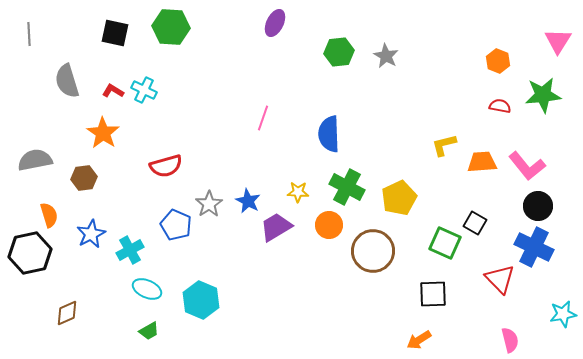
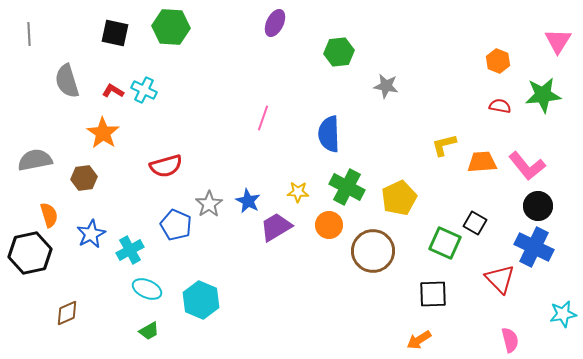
gray star at (386, 56): moved 30 px down; rotated 20 degrees counterclockwise
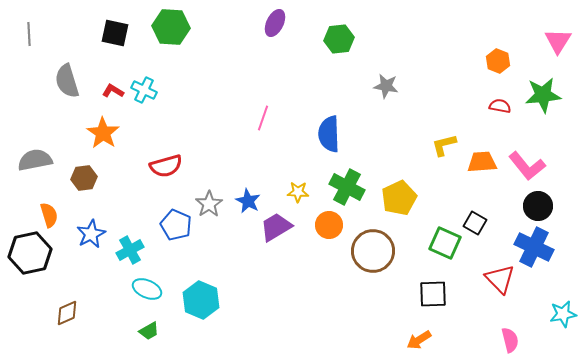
green hexagon at (339, 52): moved 13 px up
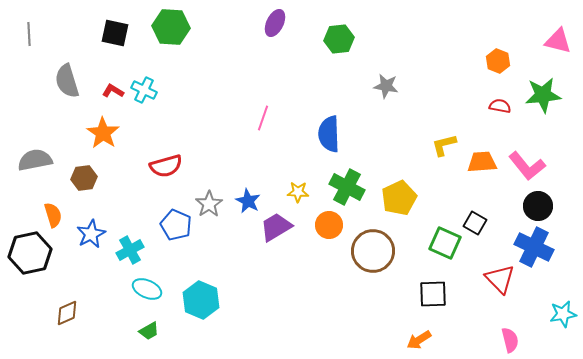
pink triangle at (558, 41): rotated 48 degrees counterclockwise
orange semicircle at (49, 215): moved 4 px right
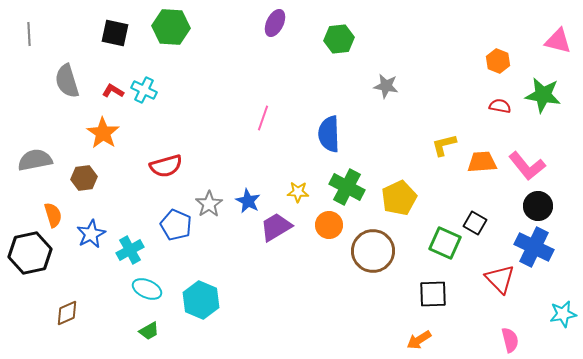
green star at (543, 95): rotated 15 degrees clockwise
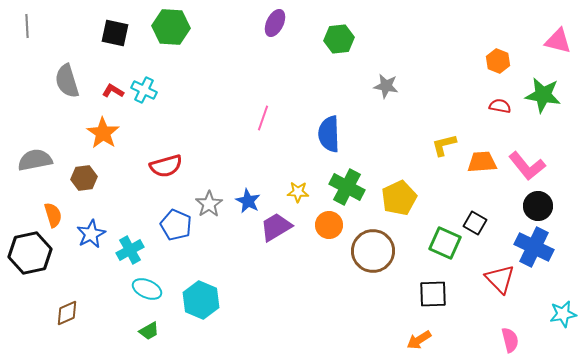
gray line at (29, 34): moved 2 px left, 8 px up
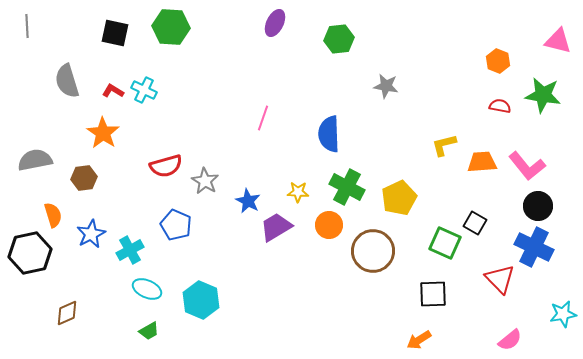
gray star at (209, 204): moved 4 px left, 23 px up; rotated 8 degrees counterclockwise
pink semicircle at (510, 340): rotated 65 degrees clockwise
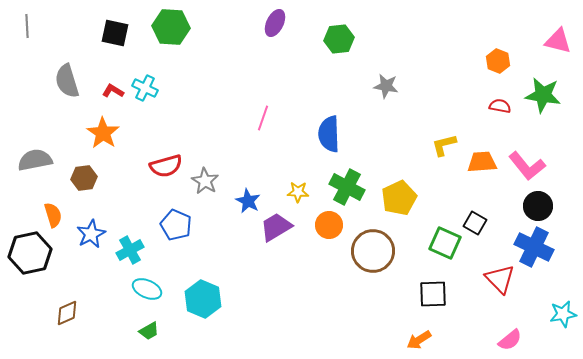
cyan cross at (144, 90): moved 1 px right, 2 px up
cyan hexagon at (201, 300): moved 2 px right, 1 px up
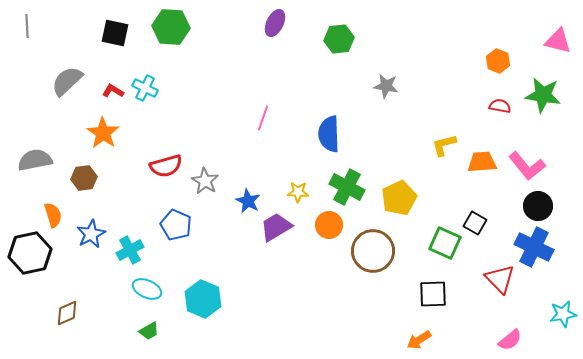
gray semicircle at (67, 81): rotated 64 degrees clockwise
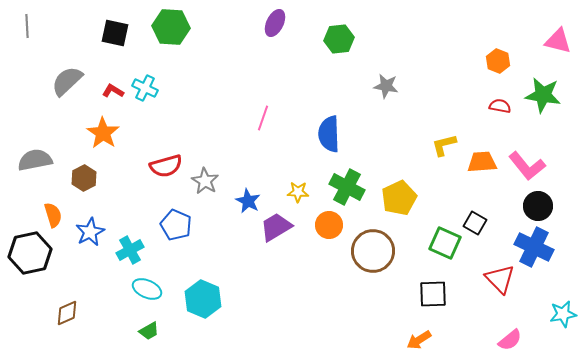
brown hexagon at (84, 178): rotated 20 degrees counterclockwise
blue star at (91, 234): moved 1 px left, 2 px up
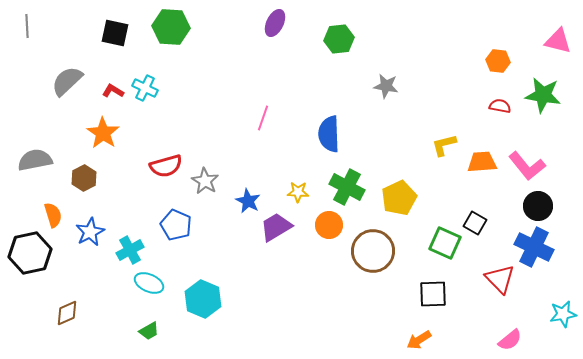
orange hexagon at (498, 61): rotated 15 degrees counterclockwise
cyan ellipse at (147, 289): moved 2 px right, 6 px up
